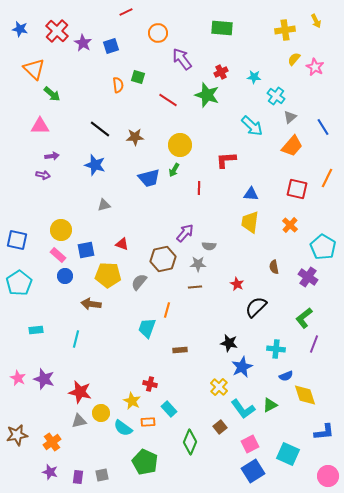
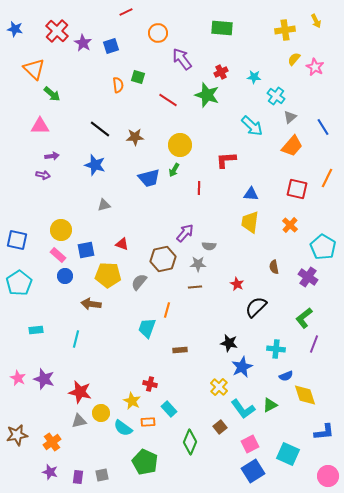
blue star at (20, 29): moved 5 px left
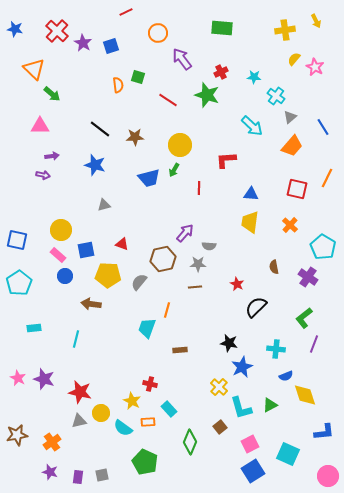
cyan rectangle at (36, 330): moved 2 px left, 2 px up
cyan L-shape at (243, 409): moved 2 px left, 1 px up; rotated 20 degrees clockwise
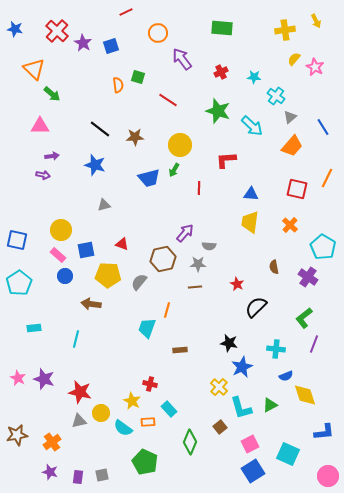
green star at (207, 95): moved 11 px right, 16 px down
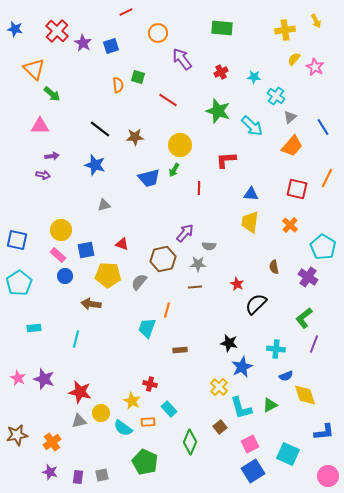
black semicircle at (256, 307): moved 3 px up
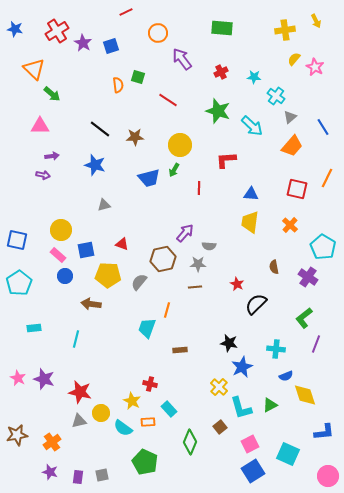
red cross at (57, 31): rotated 15 degrees clockwise
purple line at (314, 344): moved 2 px right
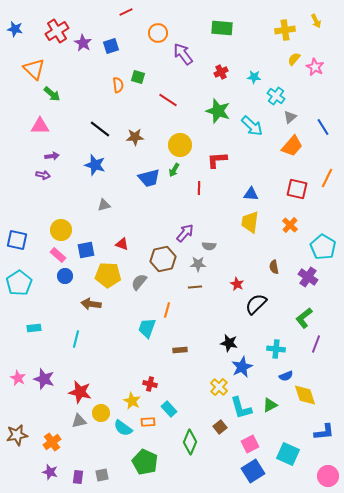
purple arrow at (182, 59): moved 1 px right, 5 px up
red L-shape at (226, 160): moved 9 px left
